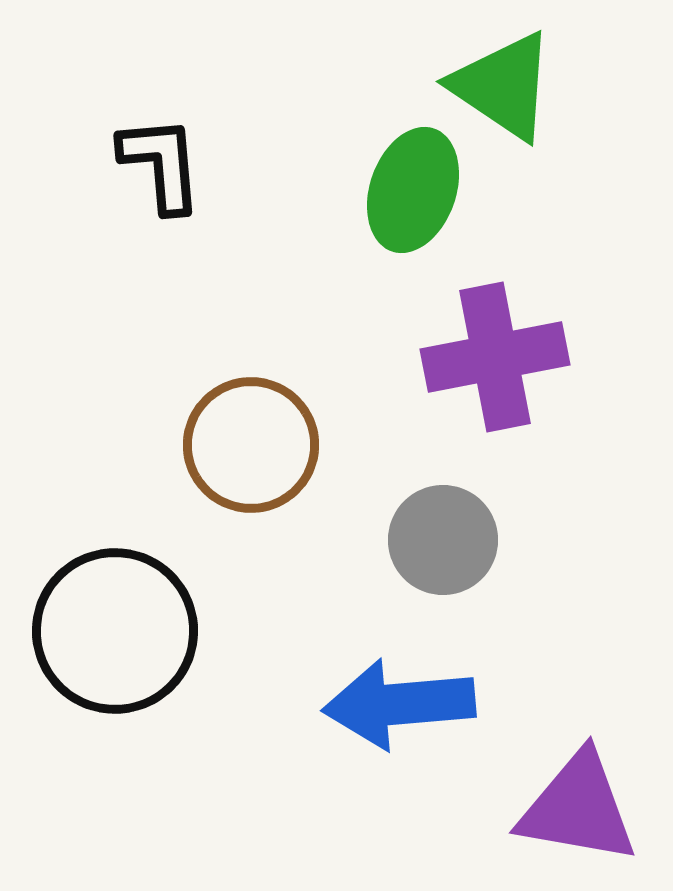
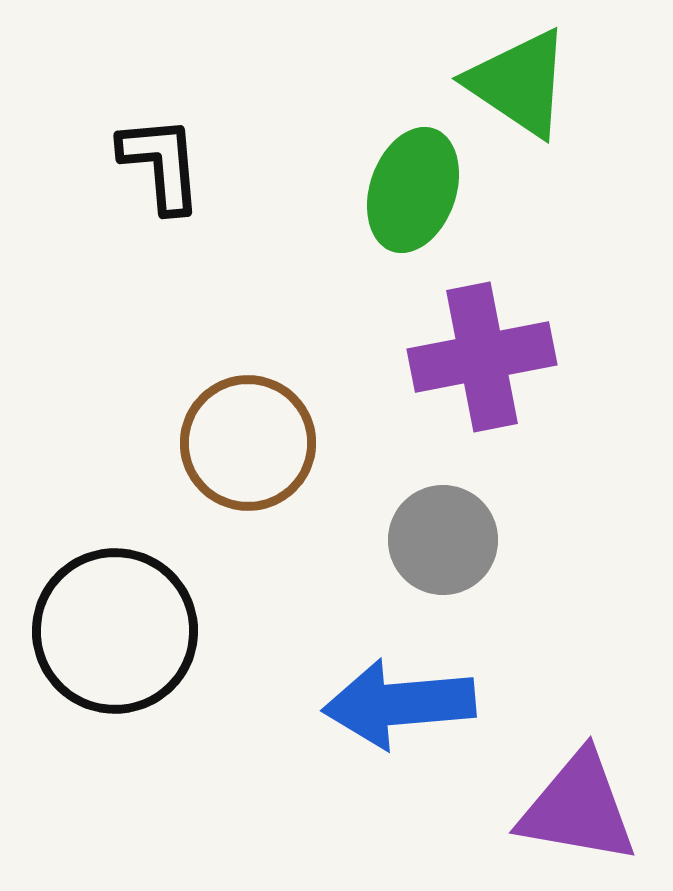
green triangle: moved 16 px right, 3 px up
purple cross: moved 13 px left
brown circle: moved 3 px left, 2 px up
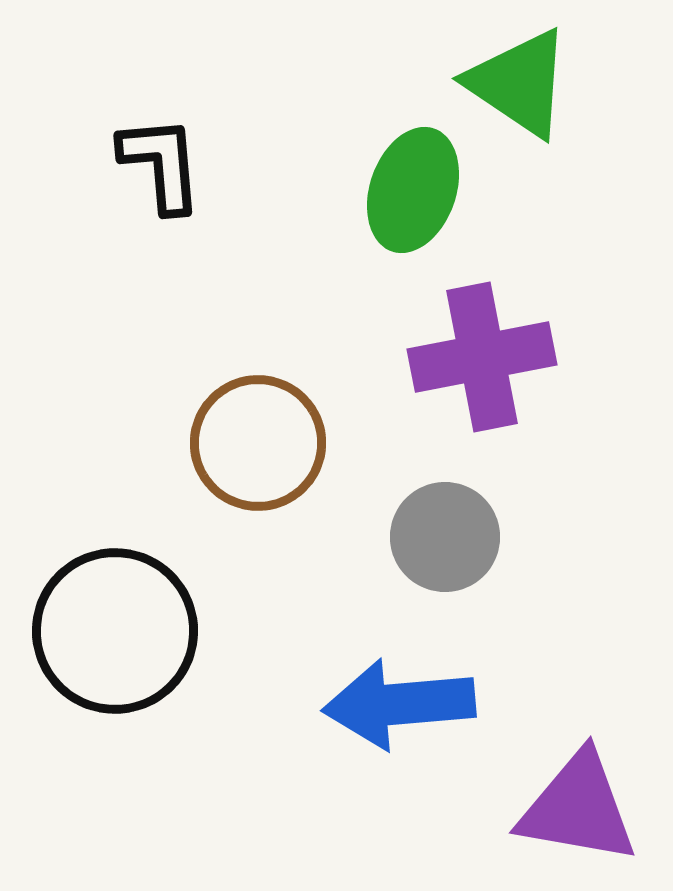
brown circle: moved 10 px right
gray circle: moved 2 px right, 3 px up
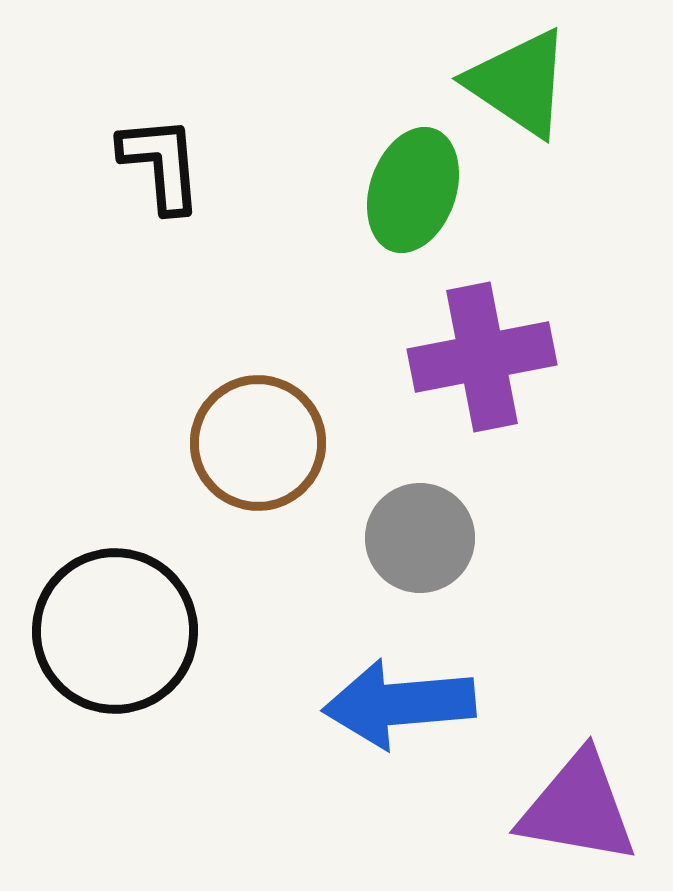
gray circle: moved 25 px left, 1 px down
